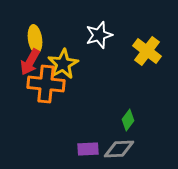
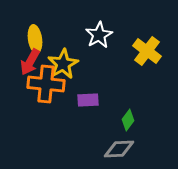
white star: rotated 12 degrees counterclockwise
purple rectangle: moved 49 px up
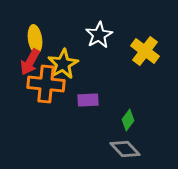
yellow cross: moved 2 px left
gray diamond: moved 6 px right; rotated 48 degrees clockwise
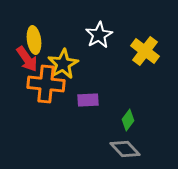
yellow ellipse: moved 1 px left, 1 px down
red arrow: moved 3 px left, 3 px up; rotated 64 degrees counterclockwise
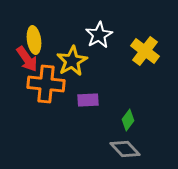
yellow star: moved 9 px right, 3 px up
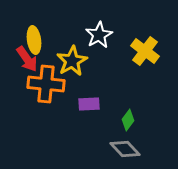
purple rectangle: moved 1 px right, 4 px down
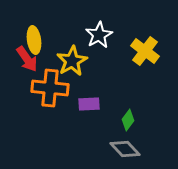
orange cross: moved 4 px right, 4 px down
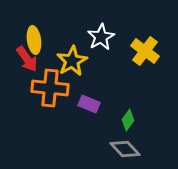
white star: moved 2 px right, 2 px down
purple rectangle: rotated 25 degrees clockwise
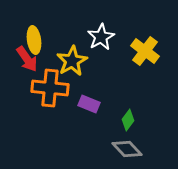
gray diamond: moved 2 px right
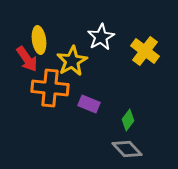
yellow ellipse: moved 5 px right
